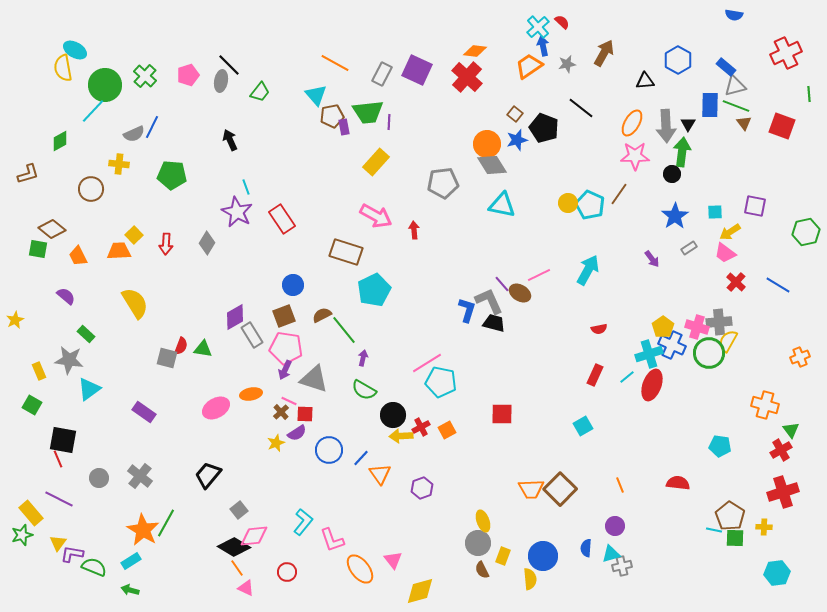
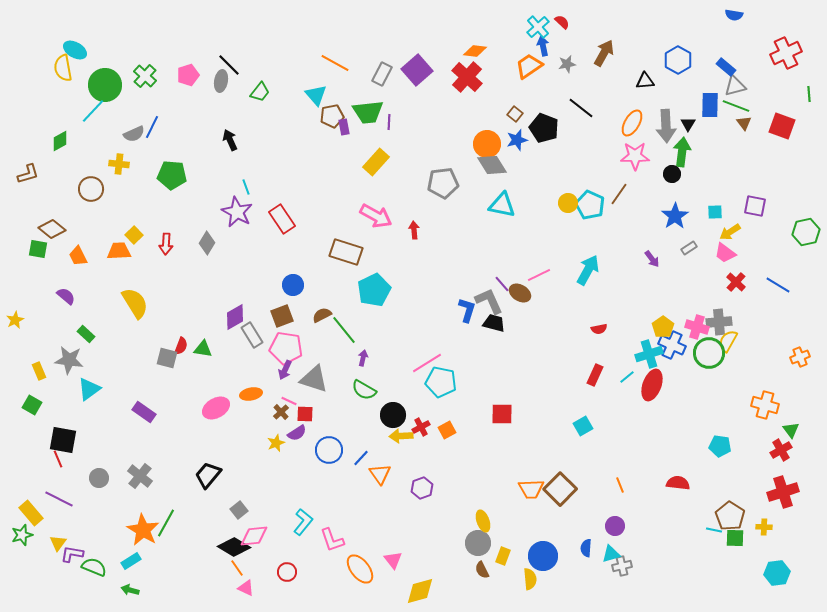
purple square at (417, 70): rotated 24 degrees clockwise
brown square at (284, 316): moved 2 px left
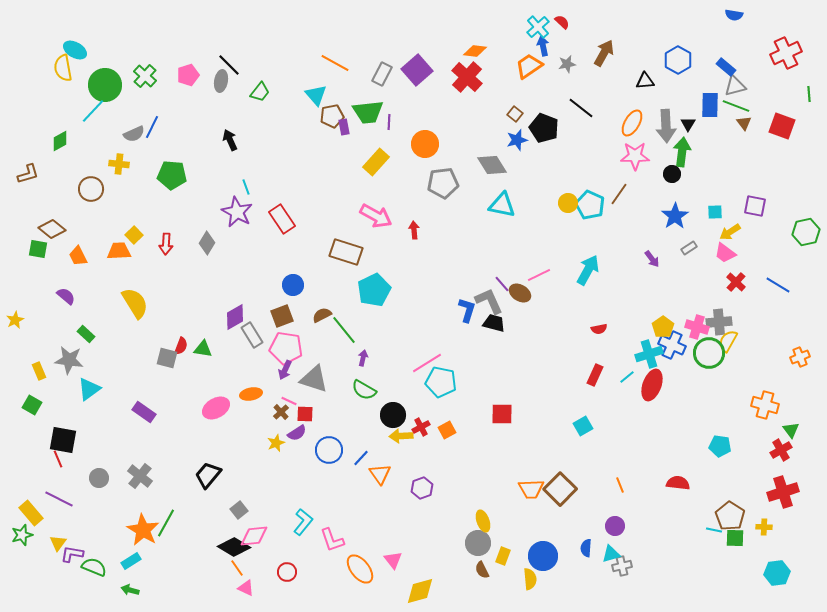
orange circle at (487, 144): moved 62 px left
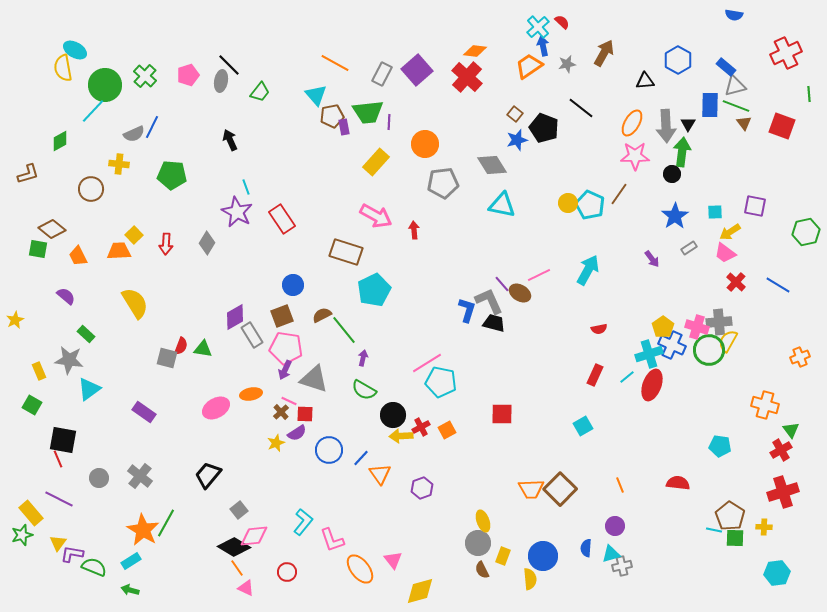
green circle at (709, 353): moved 3 px up
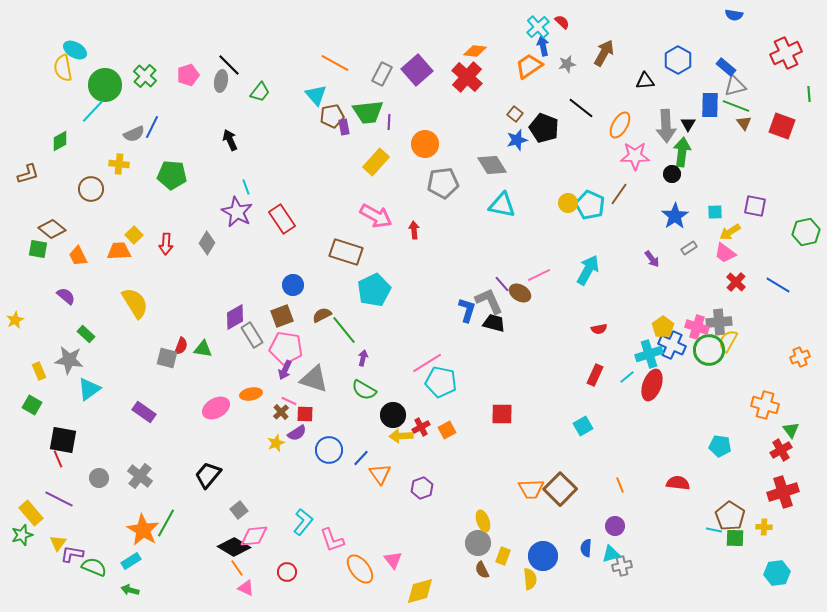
orange ellipse at (632, 123): moved 12 px left, 2 px down
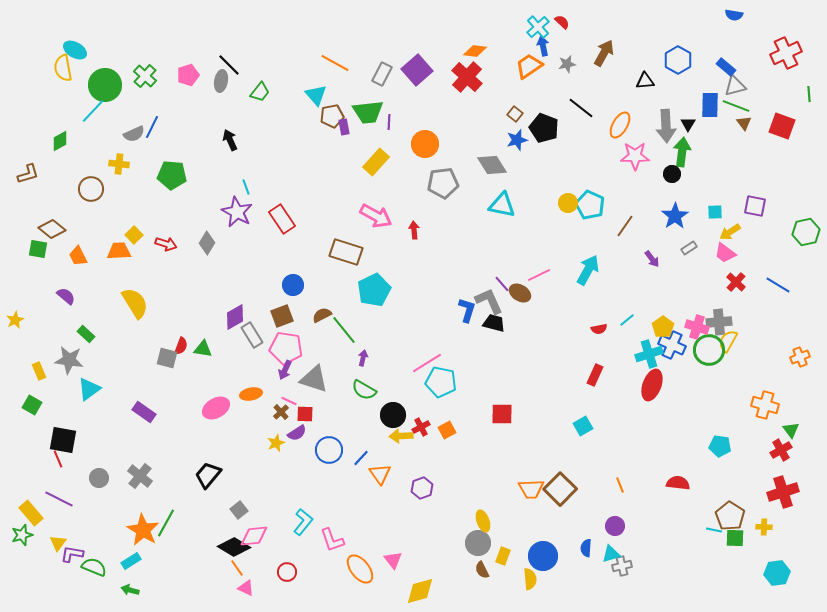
brown line at (619, 194): moved 6 px right, 32 px down
red arrow at (166, 244): rotated 75 degrees counterclockwise
cyan line at (627, 377): moved 57 px up
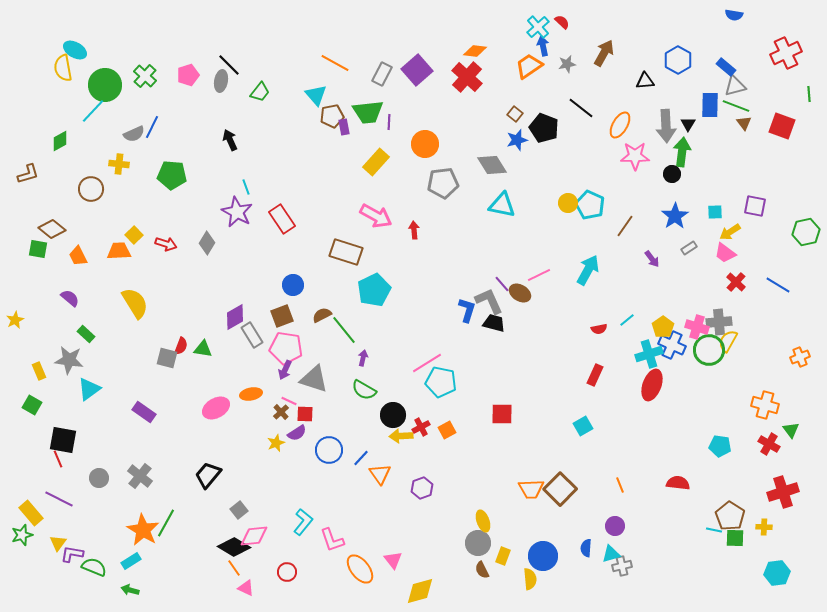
purple semicircle at (66, 296): moved 4 px right, 2 px down
red cross at (781, 450): moved 12 px left, 6 px up; rotated 30 degrees counterclockwise
orange line at (237, 568): moved 3 px left
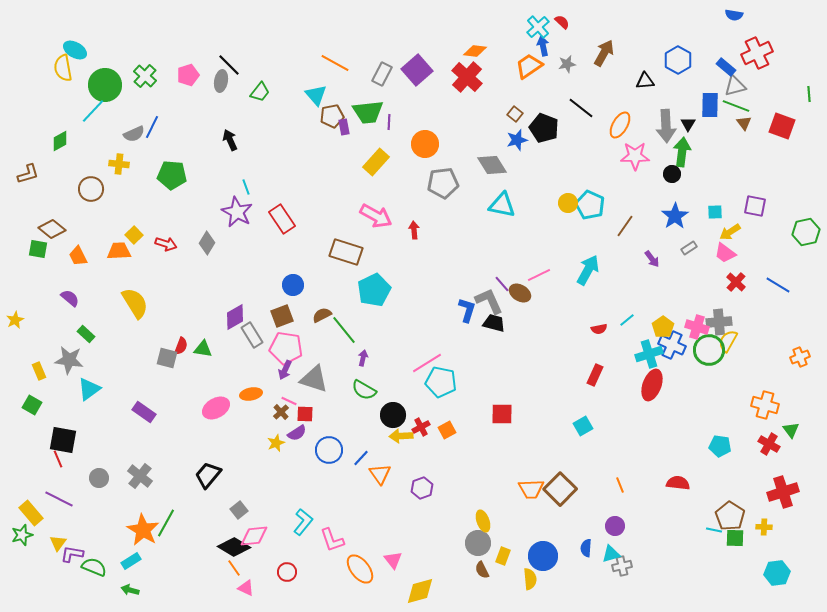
red cross at (786, 53): moved 29 px left
